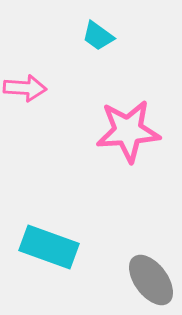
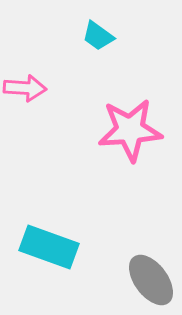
pink star: moved 2 px right, 1 px up
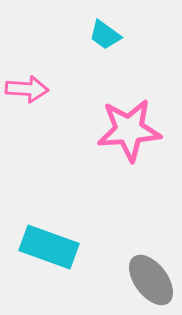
cyan trapezoid: moved 7 px right, 1 px up
pink arrow: moved 2 px right, 1 px down
pink star: moved 1 px left
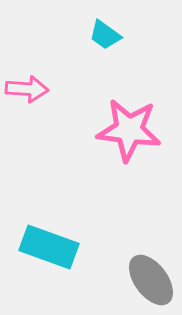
pink star: rotated 12 degrees clockwise
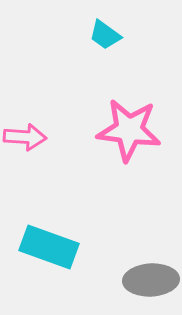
pink arrow: moved 2 px left, 48 px down
gray ellipse: rotated 56 degrees counterclockwise
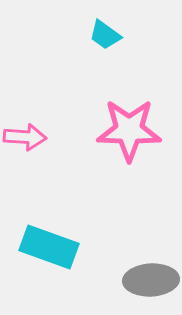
pink star: rotated 6 degrees counterclockwise
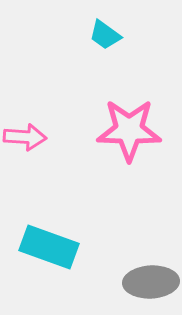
gray ellipse: moved 2 px down
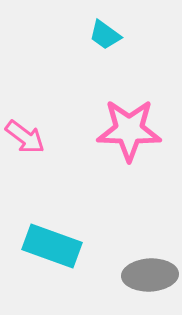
pink arrow: rotated 33 degrees clockwise
cyan rectangle: moved 3 px right, 1 px up
gray ellipse: moved 1 px left, 7 px up
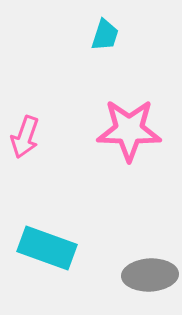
cyan trapezoid: rotated 108 degrees counterclockwise
pink arrow: rotated 72 degrees clockwise
cyan rectangle: moved 5 px left, 2 px down
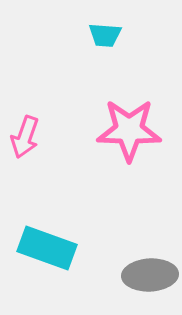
cyan trapezoid: rotated 76 degrees clockwise
